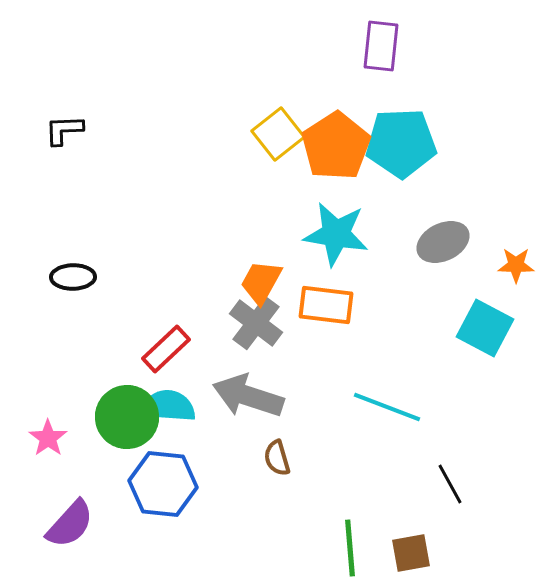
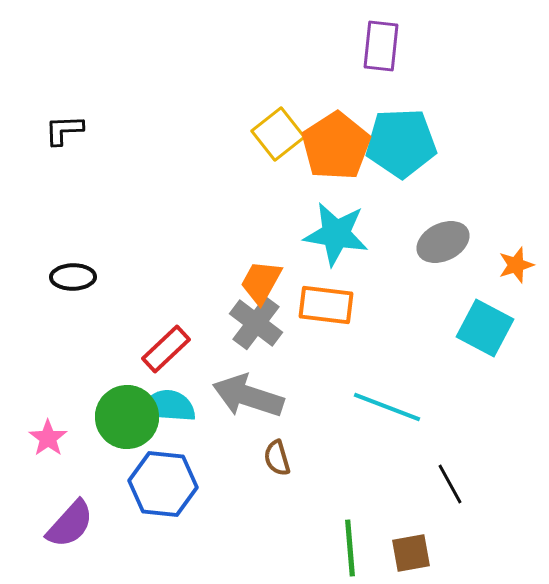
orange star: rotated 18 degrees counterclockwise
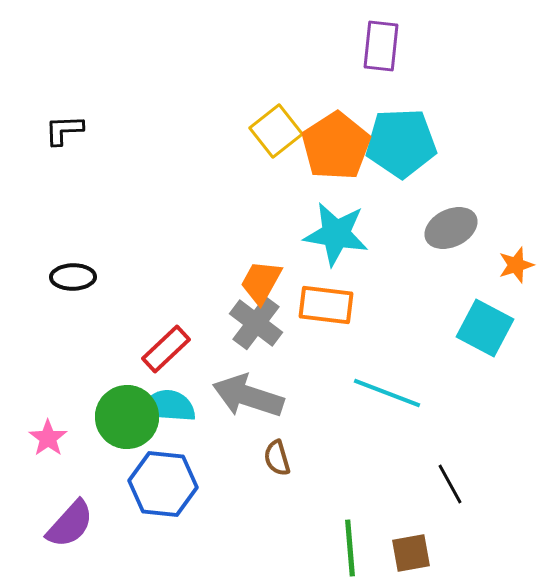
yellow square: moved 2 px left, 3 px up
gray ellipse: moved 8 px right, 14 px up
cyan line: moved 14 px up
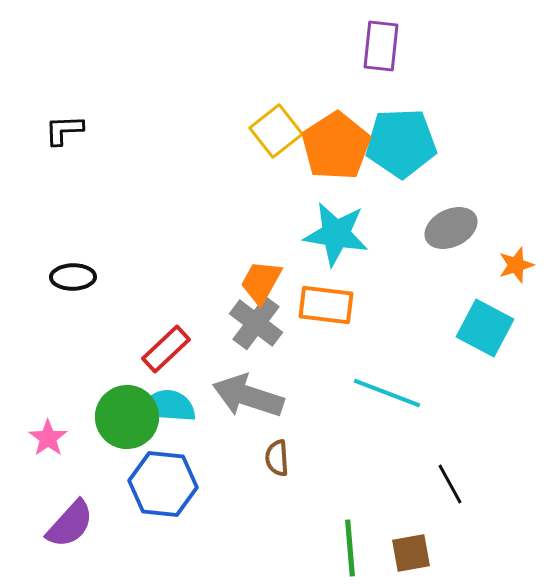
brown semicircle: rotated 12 degrees clockwise
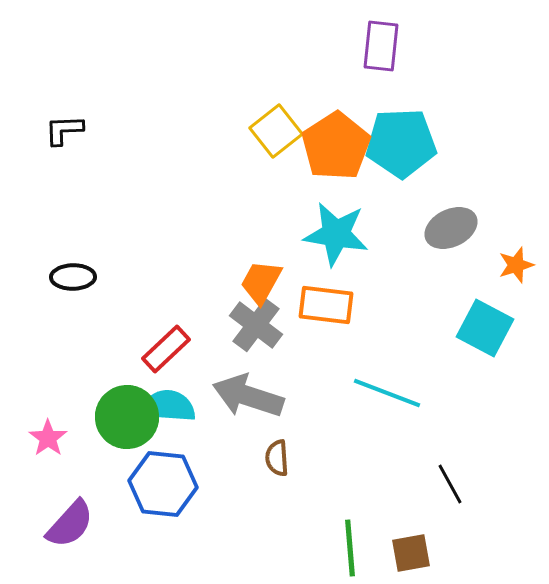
gray cross: moved 2 px down
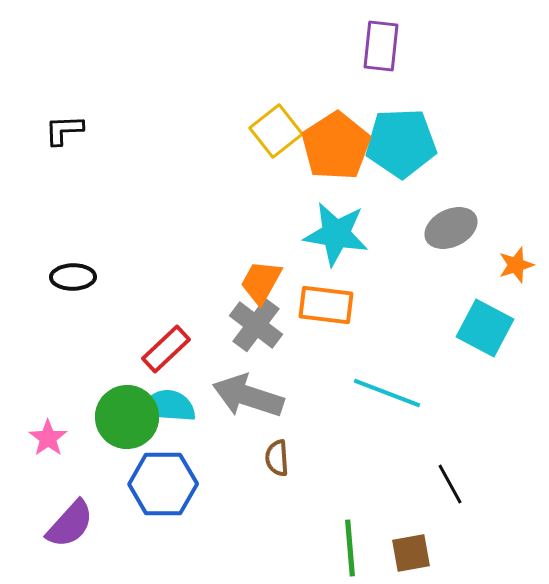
blue hexagon: rotated 6 degrees counterclockwise
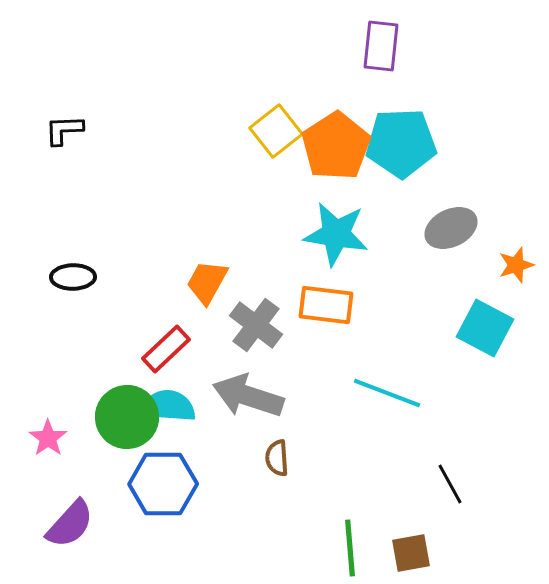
orange trapezoid: moved 54 px left
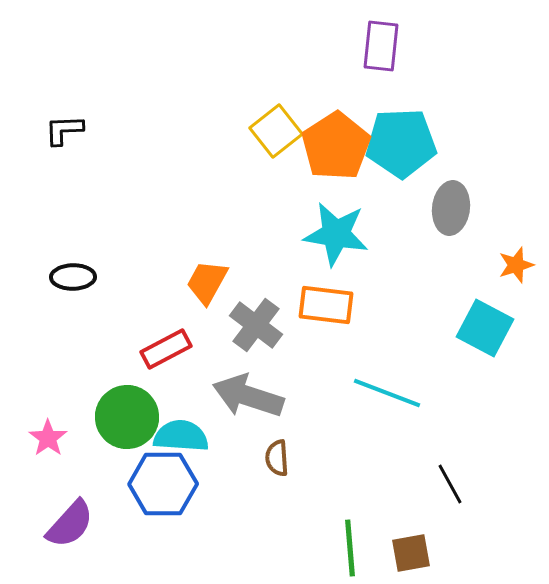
gray ellipse: moved 20 px up; rotated 57 degrees counterclockwise
red rectangle: rotated 15 degrees clockwise
cyan semicircle: moved 13 px right, 30 px down
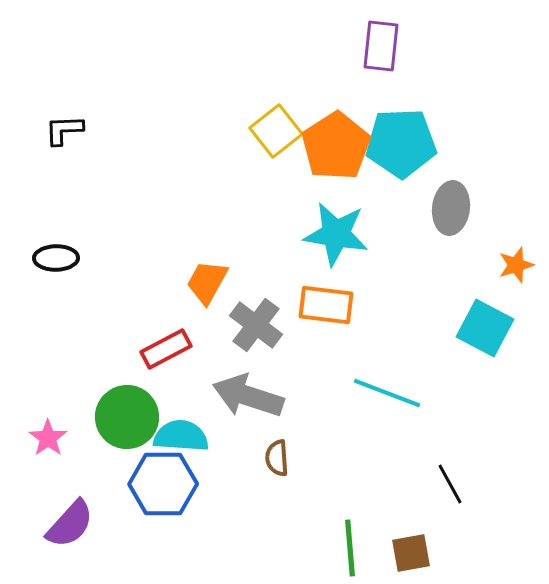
black ellipse: moved 17 px left, 19 px up
